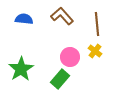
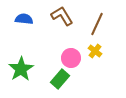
brown L-shape: rotated 10 degrees clockwise
brown line: rotated 30 degrees clockwise
pink circle: moved 1 px right, 1 px down
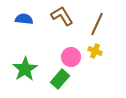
yellow cross: rotated 16 degrees counterclockwise
pink circle: moved 1 px up
green star: moved 4 px right
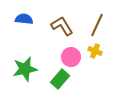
brown L-shape: moved 10 px down
brown line: moved 1 px down
green star: rotated 20 degrees clockwise
